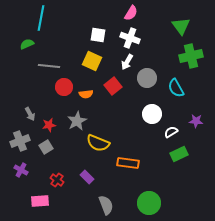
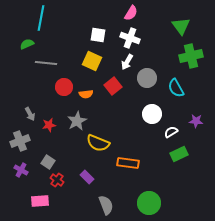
gray line: moved 3 px left, 3 px up
gray square: moved 2 px right, 15 px down; rotated 24 degrees counterclockwise
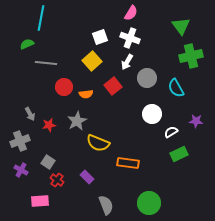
white square: moved 2 px right, 2 px down; rotated 28 degrees counterclockwise
yellow square: rotated 24 degrees clockwise
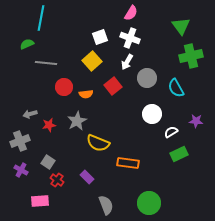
gray arrow: rotated 104 degrees clockwise
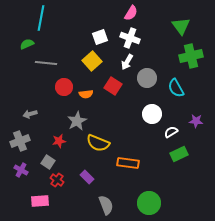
red square: rotated 18 degrees counterclockwise
red star: moved 10 px right, 16 px down
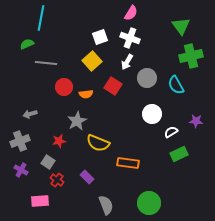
cyan semicircle: moved 3 px up
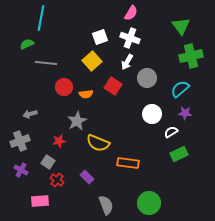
cyan semicircle: moved 4 px right, 4 px down; rotated 78 degrees clockwise
purple star: moved 11 px left, 8 px up
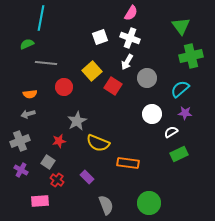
yellow square: moved 10 px down
orange semicircle: moved 56 px left
gray arrow: moved 2 px left
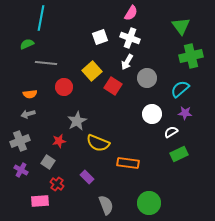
red cross: moved 4 px down
